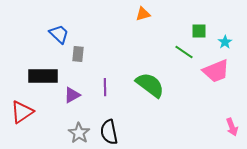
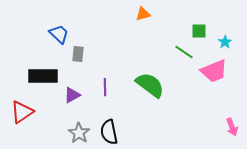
pink trapezoid: moved 2 px left
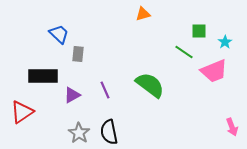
purple line: moved 3 px down; rotated 24 degrees counterclockwise
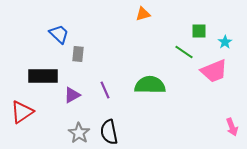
green semicircle: rotated 36 degrees counterclockwise
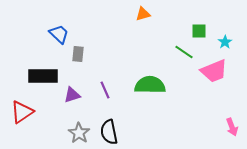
purple triangle: rotated 12 degrees clockwise
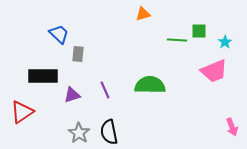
green line: moved 7 px left, 12 px up; rotated 30 degrees counterclockwise
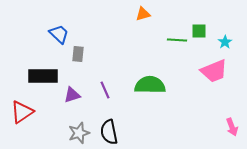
gray star: rotated 20 degrees clockwise
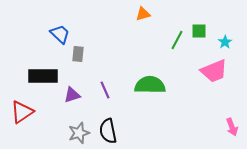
blue trapezoid: moved 1 px right
green line: rotated 66 degrees counterclockwise
black semicircle: moved 1 px left, 1 px up
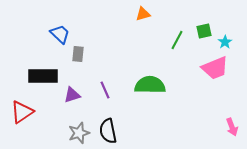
green square: moved 5 px right; rotated 14 degrees counterclockwise
pink trapezoid: moved 1 px right, 3 px up
